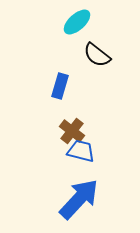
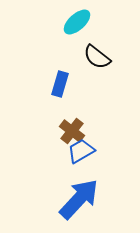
black semicircle: moved 2 px down
blue rectangle: moved 2 px up
blue trapezoid: rotated 44 degrees counterclockwise
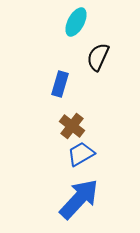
cyan ellipse: moved 1 px left; rotated 20 degrees counterclockwise
black semicircle: moved 1 px right; rotated 76 degrees clockwise
brown cross: moved 5 px up
blue trapezoid: moved 3 px down
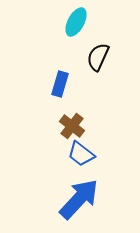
blue trapezoid: rotated 112 degrees counterclockwise
